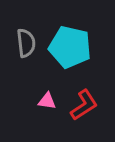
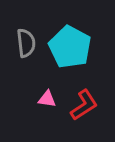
cyan pentagon: rotated 15 degrees clockwise
pink triangle: moved 2 px up
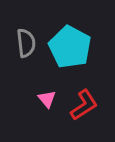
pink triangle: rotated 42 degrees clockwise
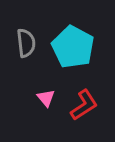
cyan pentagon: moved 3 px right
pink triangle: moved 1 px left, 1 px up
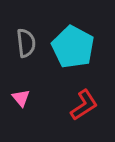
pink triangle: moved 25 px left
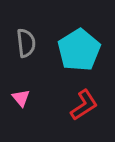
cyan pentagon: moved 6 px right, 3 px down; rotated 12 degrees clockwise
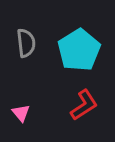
pink triangle: moved 15 px down
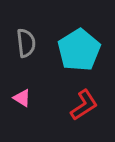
pink triangle: moved 1 px right, 15 px up; rotated 18 degrees counterclockwise
